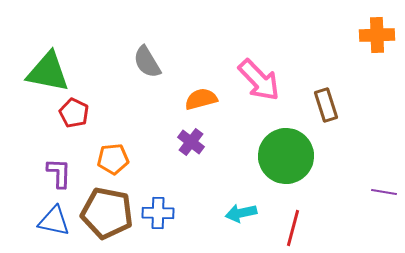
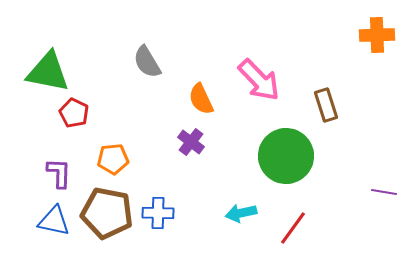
orange semicircle: rotated 100 degrees counterclockwise
red line: rotated 21 degrees clockwise
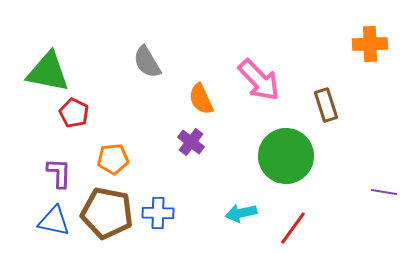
orange cross: moved 7 px left, 9 px down
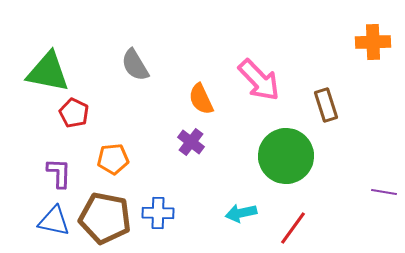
orange cross: moved 3 px right, 2 px up
gray semicircle: moved 12 px left, 3 px down
brown pentagon: moved 2 px left, 5 px down
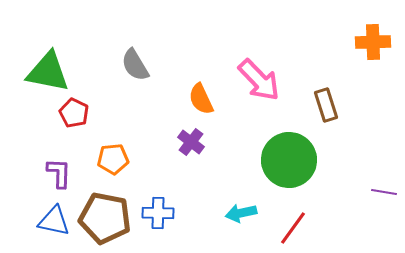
green circle: moved 3 px right, 4 px down
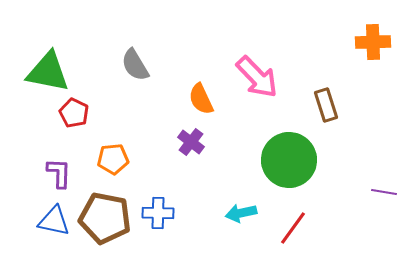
pink arrow: moved 2 px left, 3 px up
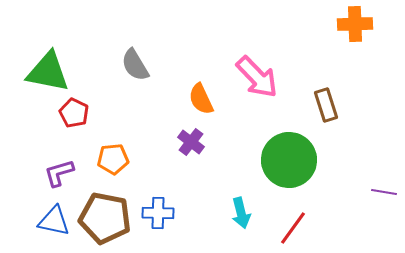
orange cross: moved 18 px left, 18 px up
purple L-shape: rotated 108 degrees counterclockwise
cyan arrow: rotated 92 degrees counterclockwise
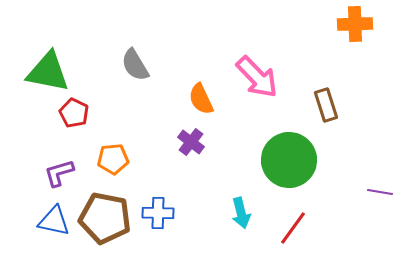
purple line: moved 4 px left
